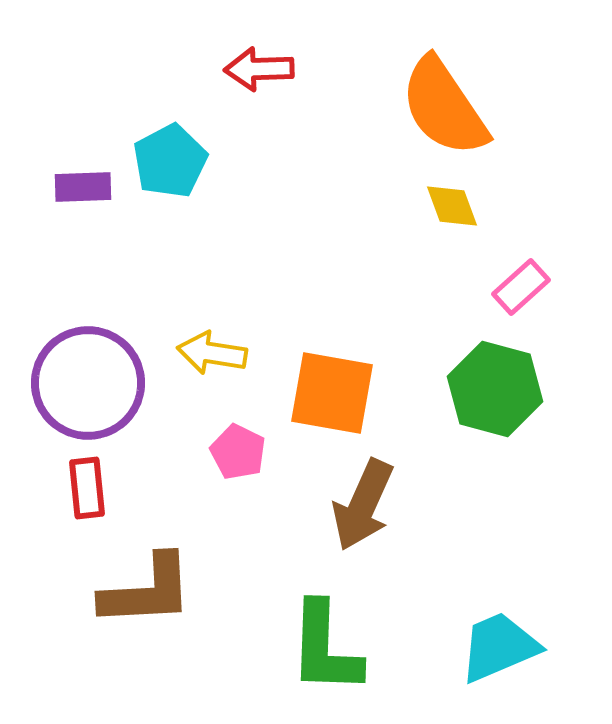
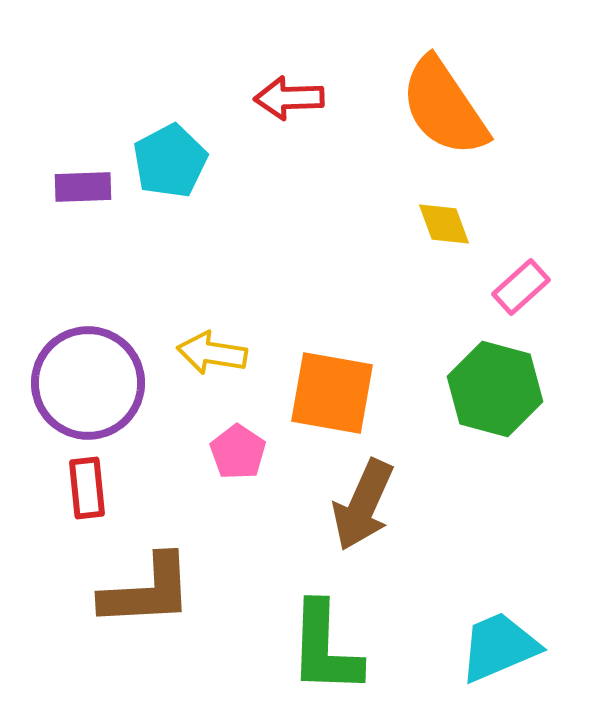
red arrow: moved 30 px right, 29 px down
yellow diamond: moved 8 px left, 18 px down
pink pentagon: rotated 8 degrees clockwise
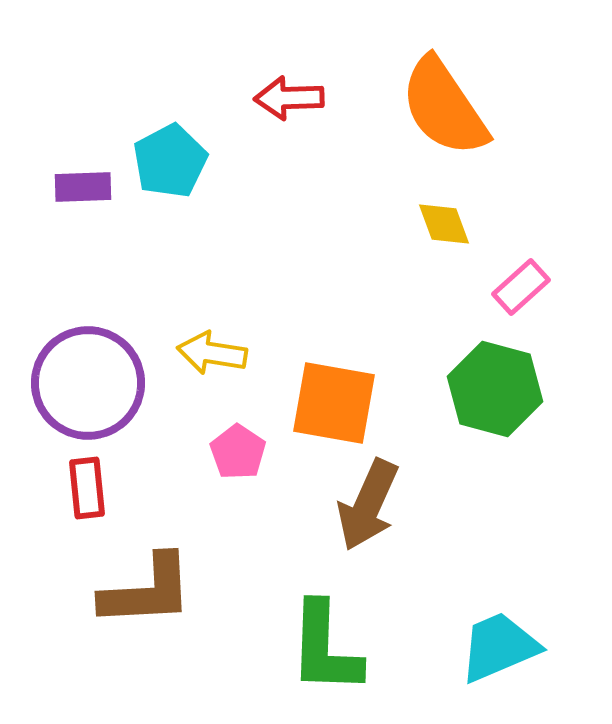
orange square: moved 2 px right, 10 px down
brown arrow: moved 5 px right
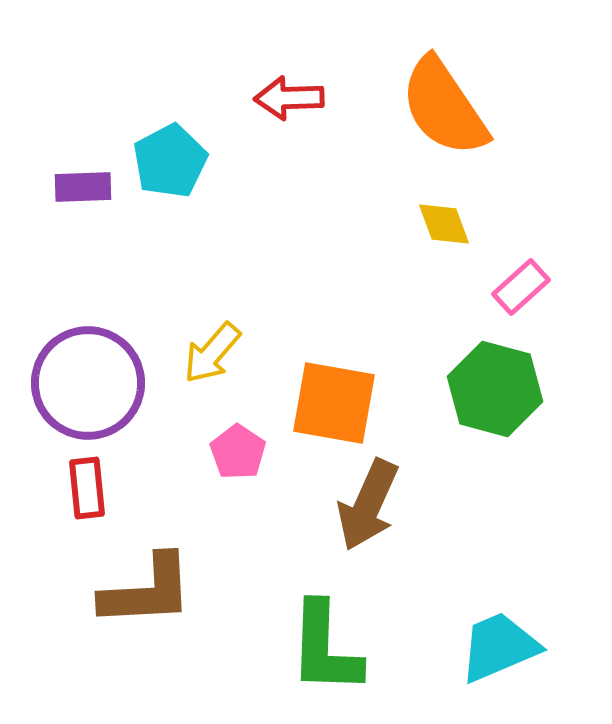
yellow arrow: rotated 58 degrees counterclockwise
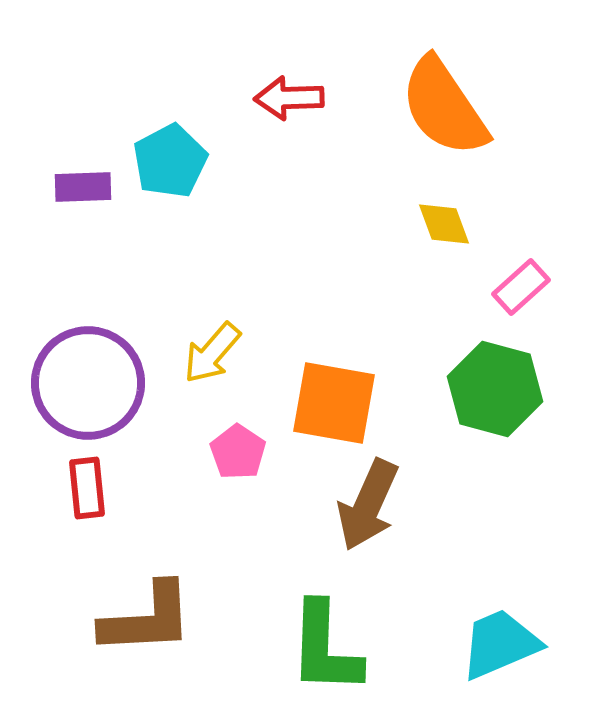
brown L-shape: moved 28 px down
cyan trapezoid: moved 1 px right, 3 px up
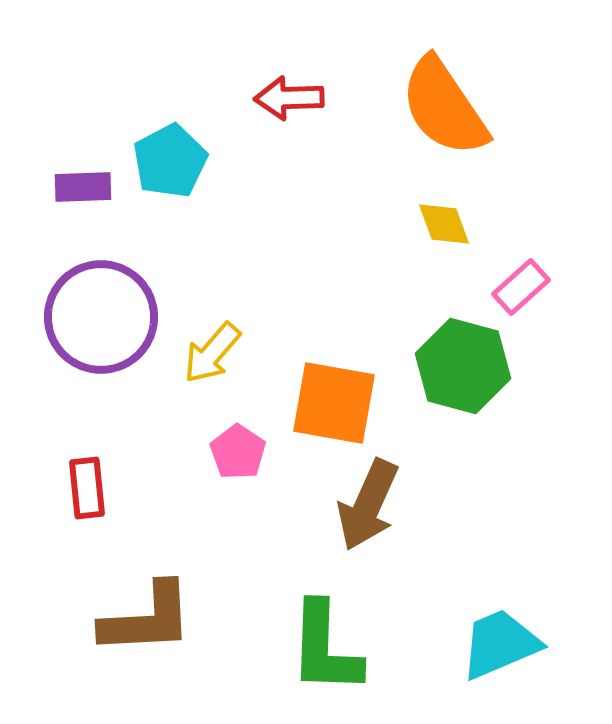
purple circle: moved 13 px right, 66 px up
green hexagon: moved 32 px left, 23 px up
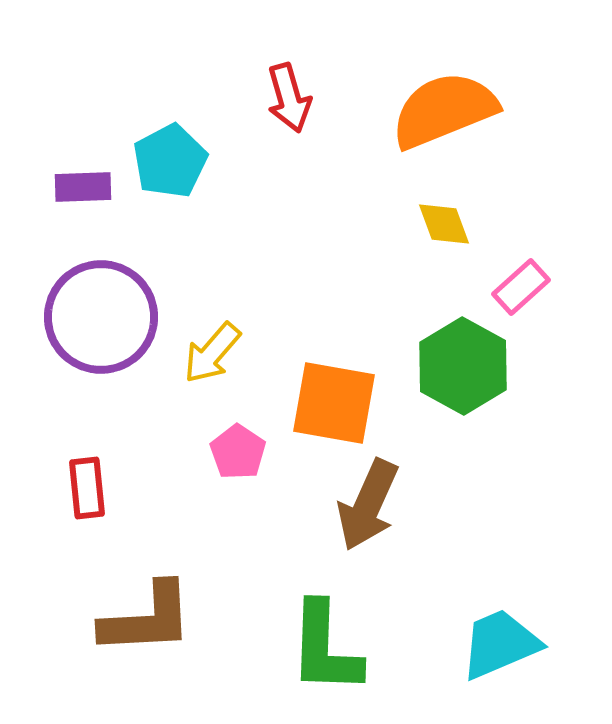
red arrow: rotated 104 degrees counterclockwise
orange semicircle: moved 3 px down; rotated 102 degrees clockwise
green hexagon: rotated 14 degrees clockwise
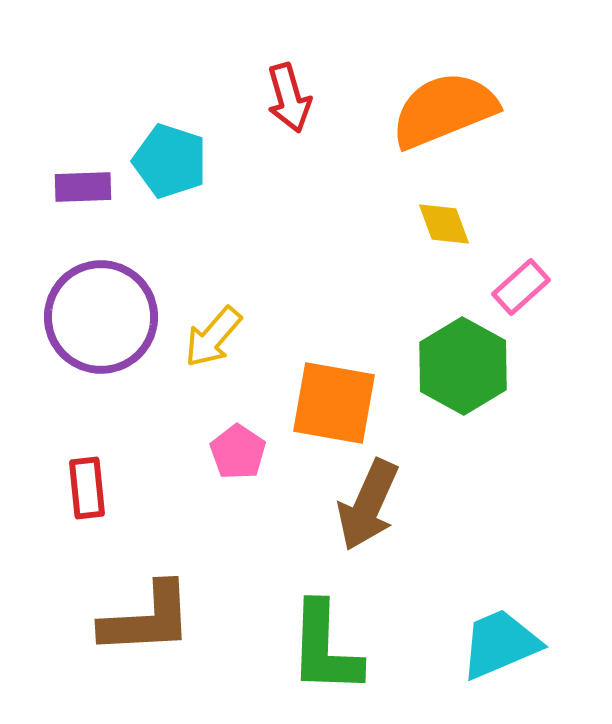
cyan pentagon: rotated 26 degrees counterclockwise
yellow arrow: moved 1 px right, 16 px up
